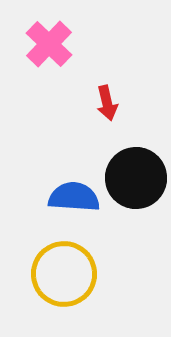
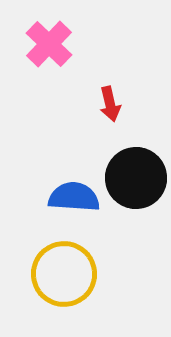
red arrow: moved 3 px right, 1 px down
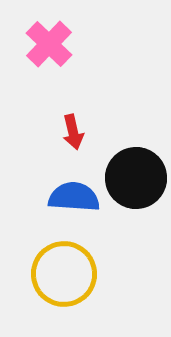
red arrow: moved 37 px left, 28 px down
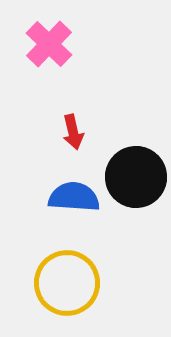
black circle: moved 1 px up
yellow circle: moved 3 px right, 9 px down
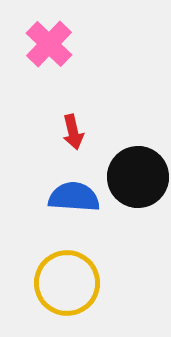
black circle: moved 2 px right
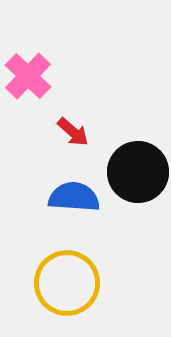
pink cross: moved 21 px left, 32 px down
red arrow: rotated 36 degrees counterclockwise
black circle: moved 5 px up
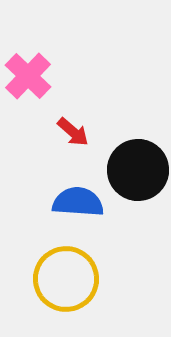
black circle: moved 2 px up
blue semicircle: moved 4 px right, 5 px down
yellow circle: moved 1 px left, 4 px up
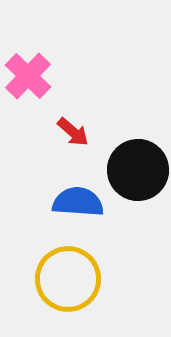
yellow circle: moved 2 px right
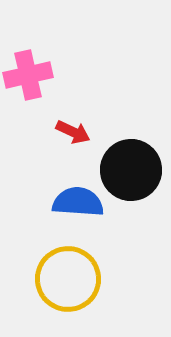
pink cross: moved 1 px up; rotated 33 degrees clockwise
red arrow: rotated 16 degrees counterclockwise
black circle: moved 7 px left
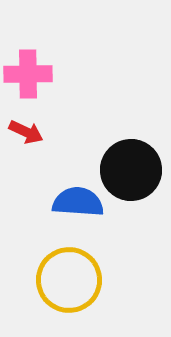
pink cross: moved 1 px up; rotated 12 degrees clockwise
red arrow: moved 47 px left
yellow circle: moved 1 px right, 1 px down
